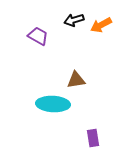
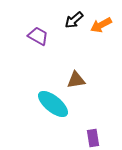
black arrow: rotated 24 degrees counterclockwise
cyan ellipse: rotated 36 degrees clockwise
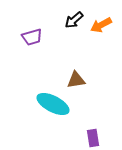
purple trapezoid: moved 6 px left, 1 px down; rotated 135 degrees clockwise
cyan ellipse: rotated 12 degrees counterclockwise
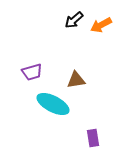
purple trapezoid: moved 35 px down
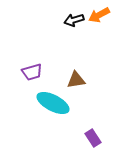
black arrow: rotated 24 degrees clockwise
orange arrow: moved 2 px left, 10 px up
cyan ellipse: moved 1 px up
purple rectangle: rotated 24 degrees counterclockwise
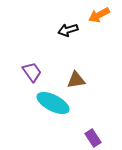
black arrow: moved 6 px left, 10 px down
purple trapezoid: rotated 110 degrees counterclockwise
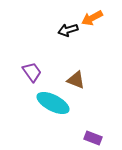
orange arrow: moved 7 px left, 3 px down
brown triangle: rotated 30 degrees clockwise
purple rectangle: rotated 36 degrees counterclockwise
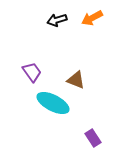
black arrow: moved 11 px left, 10 px up
purple rectangle: rotated 36 degrees clockwise
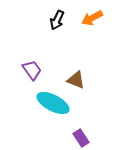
black arrow: rotated 48 degrees counterclockwise
purple trapezoid: moved 2 px up
purple rectangle: moved 12 px left
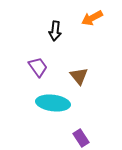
black arrow: moved 2 px left, 11 px down; rotated 18 degrees counterclockwise
purple trapezoid: moved 6 px right, 3 px up
brown triangle: moved 3 px right, 4 px up; rotated 30 degrees clockwise
cyan ellipse: rotated 20 degrees counterclockwise
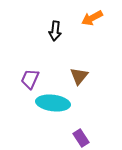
purple trapezoid: moved 8 px left, 12 px down; rotated 120 degrees counterclockwise
brown triangle: rotated 18 degrees clockwise
